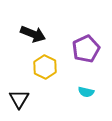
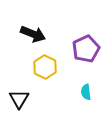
cyan semicircle: rotated 70 degrees clockwise
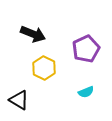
yellow hexagon: moved 1 px left, 1 px down
cyan semicircle: rotated 105 degrees counterclockwise
black triangle: moved 1 px down; rotated 30 degrees counterclockwise
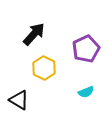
black arrow: moved 1 px right; rotated 70 degrees counterclockwise
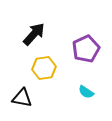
yellow hexagon: rotated 25 degrees clockwise
cyan semicircle: rotated 56 degrees clockwise
black triangle: moved 3 px right, 2 px up; rotated 20 degrees counterclockwise
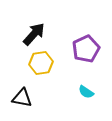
yellow hexagon: moved 3 px left, 5 px up
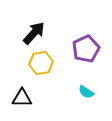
black arrow: moved 1 px up
black triangle: rotated 10 degrees counterclockwise
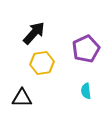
yellow hexagon: moved 1 px right
cyan semicircle: moved 1 px up; rotated 49 degrees clockwise
